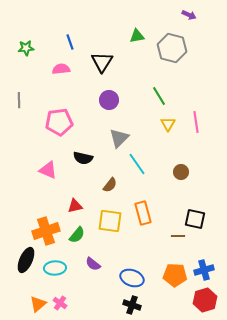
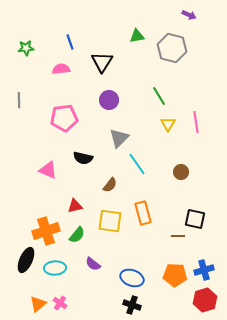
pink pentagon: moved 5 px right, 4 px up
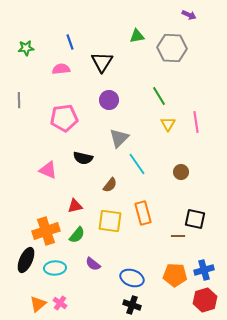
gray hexagon: rotated 12 degrees counterclockwise
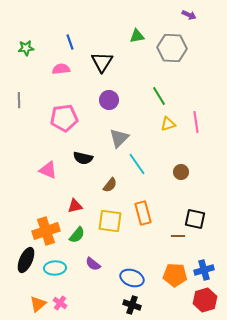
yellow triangle: rotated 42 degrees clockwise
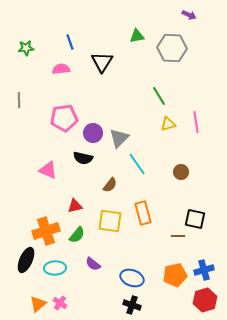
purple circle: moved 16 px left, 33 px down
orange pentagon: rotated 15 degrees counterclockwise
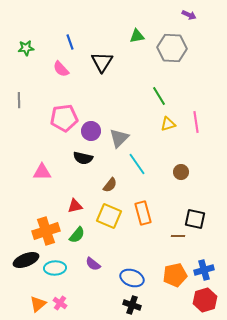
pink semicircle: rotated 126 degrees counterclockwise
purple circle: moved 2 px left, 2 px up
pink triangle: moved 6 px left, 2 px down; rotated 24 degrees counterclockwise
yellow square: moved 1 px left, 5 px up; rotated 15 degrees clockwise
black ellipse: rotated 45 degrees clockwise
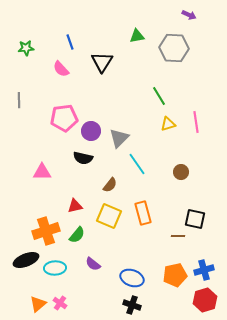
gray hexagon: moved 2 px right
